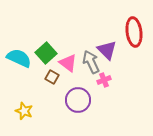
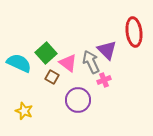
cyan semicircle: moved 5 px down
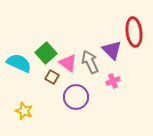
purple triangle: moved 5 px right
gray arrow: moved 1 px left
pink cross: moved 9 px right, 1 px down
purple circle: moved 2 px left, 3 px up
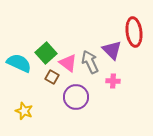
pink cross: rotated 24 degrees clockwise
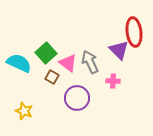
purple triangle: moved 7 px right
purple circle: moved 1 px right, 1 px down
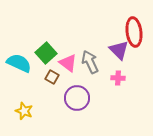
pink cross: moved 5 px right, 3 px up
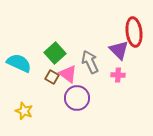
green square: moved 9 px right
pink triangle: moved 11 px down
pink cross: moved 3 px up
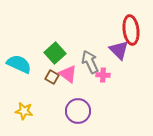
red ellipse: moved 3 px left, 2 px up
cyan semicircle: moved 1 px down
pink cross: moved 15 px left
purple circle: moved 1 px right, 13 px down
yellow star: rotated 12 degrees counterclockwise
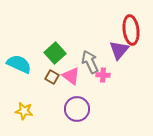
purple triangle: rotated 25 degrees clockwise
pink triangle: moved 3 px right, 2 px down
purple circle: moved 1 px left, 2 px up
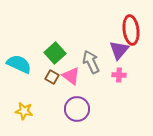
gray arrow: moved 1 px right
pink cross: moved 16 px right
